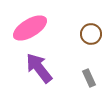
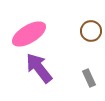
pink ellipse: moved 1 px left, 6 px down
brown circle: moved 3 px up
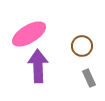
brown circle: moved 9 px left, 15 px down
purple arrow: moved 1 px left, 2 px up; rotated 36 degrees clockwise
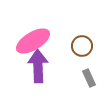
pink ellipse: moved 4 px right, 7 px down
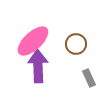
pink ellipse: rotated 12 degrees counterclockwise
brown circle: moved 6 px left, 2 px up
